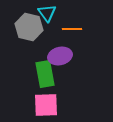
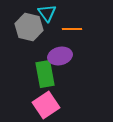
pink square: rotated 32 degrees counterclockwise
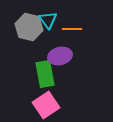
cyan triangle: moved 1 px right, 7 px down
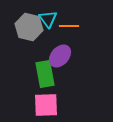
cyan triangle: moved 1 px up
orange line: moved 3 px left, 3 px up
purple ellipse: rotated 35 degrees counterclockwise
pink square: rotated 32 degrees clockwise
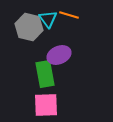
orange line: moved 11 px up; rotated 18 degrees clockwise
purple ellipse: moved 1 px left, 1 px up; rotated 25 degrees clockwise
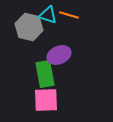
cyan triangle: moved 4 px up; rotated 36 degrees counterclockwise
pink square: moved 5 px up
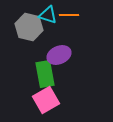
orange line: rotated 18 degrees counterclockwise
pink square: rotated 28 degrees counterclockwise
